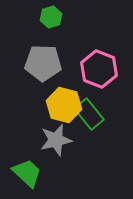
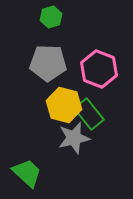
gray pentagon: moved 5 px right
gray star: moved 18 px right, 2 px up
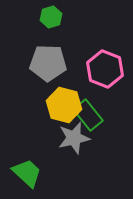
pink hexagon: moved 6 px right
green rectangle: moved 1 px left, 1 px down
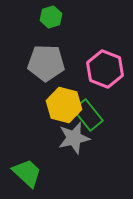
gray pentagon: moved 2 px left
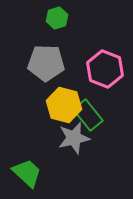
green hexagon: moved 6 px right, 1 px down
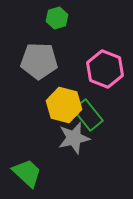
gray pentagon: moved 7 px left, 2 px up
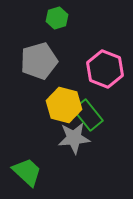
gray pentagon: rotated 18 degrees counterclockwise
gray star: rotated 8 degrees clockwise
green trapezoid: moved 1 px up
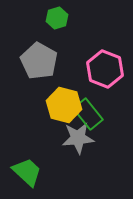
gray pentagon: rotated 27 degrees counterclockwise
green rectangle: moved 1 px up
gray star: moved 4 px right
